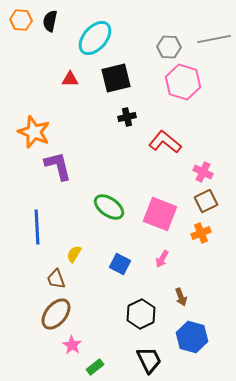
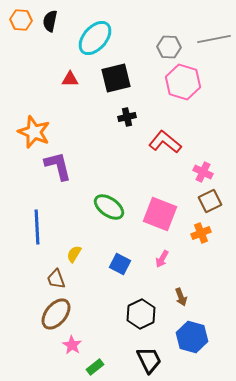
brown square: moved 4 px right
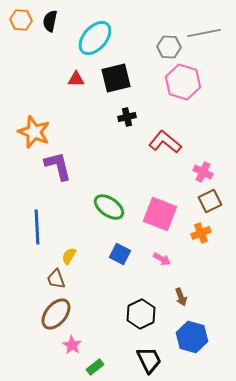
gray line: moved 10 px left, 6 px up
red triangle: moved 6 px right
yellow semicircle: moved 5 px left, 2 px down
pink arrow: rotated 90 degrees counterclockwise
blue square: moved 10 px up
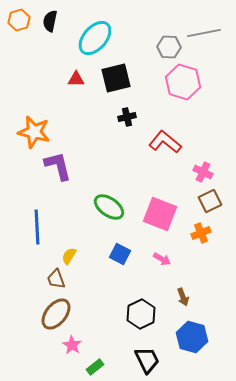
orange hexagon: moved 2 px left; rotated 20 degrees counterclockwise
orange star: rotated 8 degrees counterclockwise
brown arrow: moved 2 px right
black trapezoid: moved 2 px left
